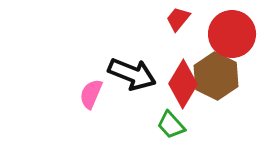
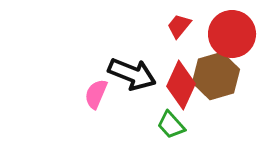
red trapezoid: moved 1 px right, 7 px down
brown hexagon: rotated 18 degrees clockwise
red diamond: moved 2 px left, 1 px down; rotated 6 degrees counterclockwise
pink semicircle: moved 5 px right
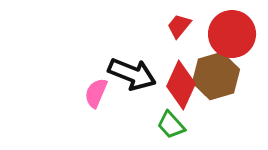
pink semicircle: moved 1 px up
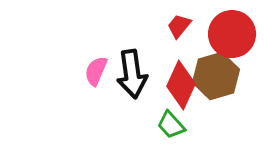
black arrow: rotated 60 degrees clockwise
pink semicircle: moved 22 px up
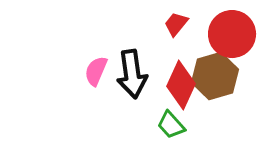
red trapezoid: moved 3 px left, 2 px up
brown hexagon: moved 1 px left
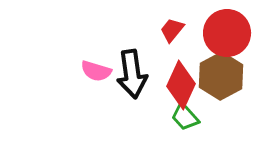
red trapezoid: moved 4 px left, 6 px down
red circle: moved 5 px left, 1 px up
pink semicircle: rotated 96 degrees counterclockwise
brown hexagon: moved 6 px right; rotated 12 degrees counterclockwise
green trapezoid: moved 14 px right, 8 px up
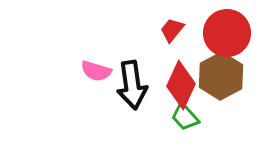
black arrow: moved 11 px down
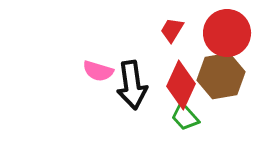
red trapezoid: rotated 8 degrees counterclockwise
pink semicircle: moved 2 px right
brown hexagon: rotated 18 degrees clockwise
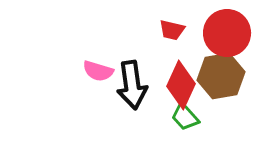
red trapezoid: rotated 108 degrees counterclockwise
